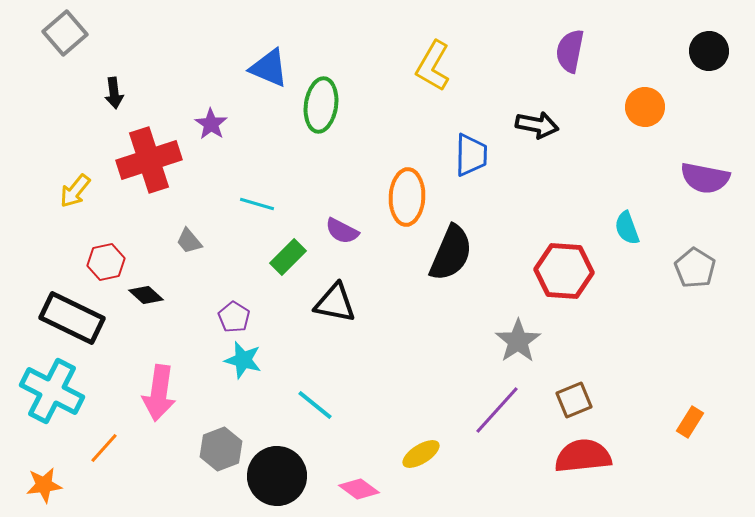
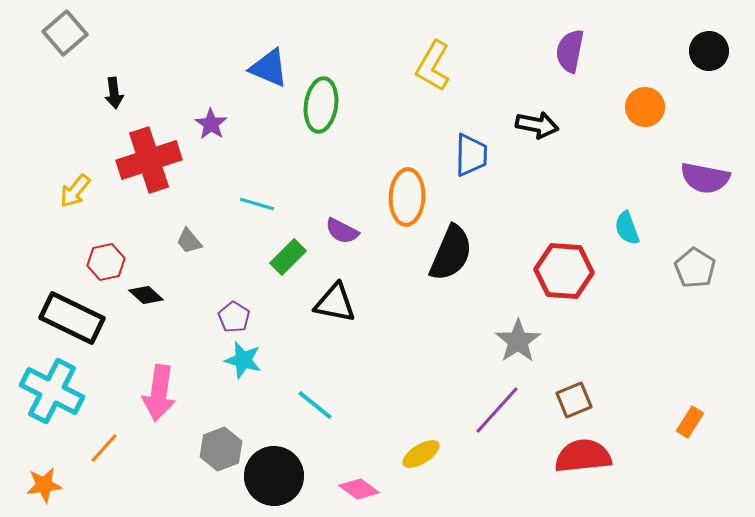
black circle at (277, 476): moved 3 px left
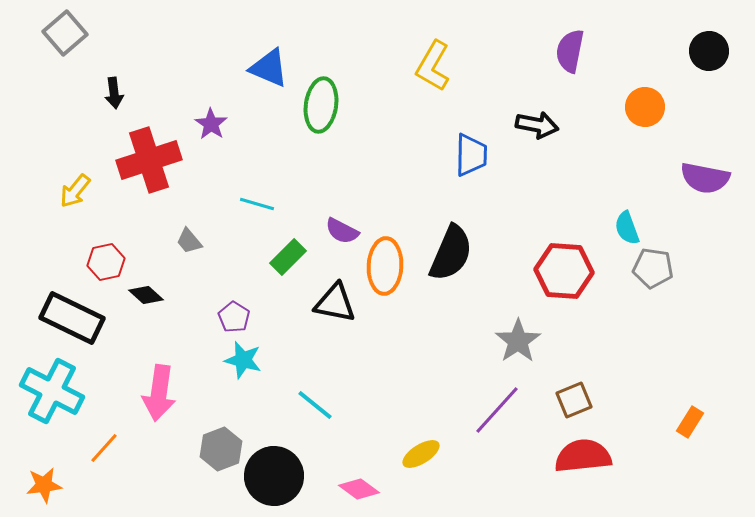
orange ellipse at (407, 197): moved 22 px left, 69 px down
gray pentagon at (695, 268): moved 42 px left; rotated 24 degrees counterclockwise
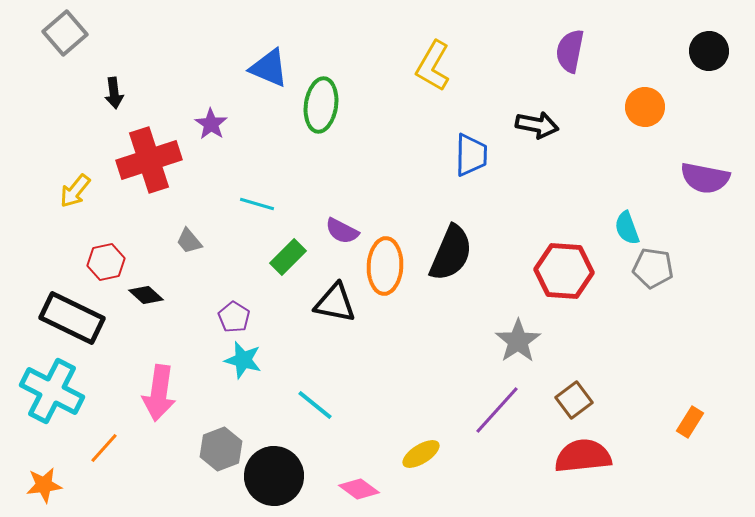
brown square at (574, 400): rotated 15 degrees counterclockwise
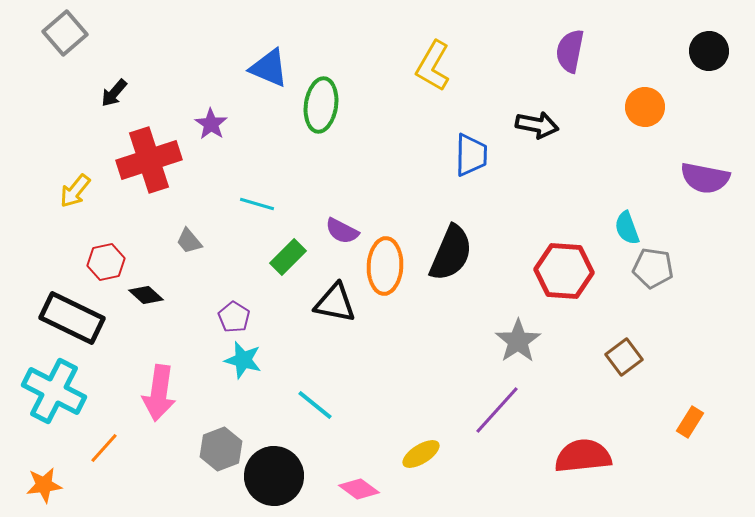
black arrow at (114, 93): rotated 48 degrees clockwise
cyan cross at (52, 391): moved 2 px right
brown square at (574, 400): moved 50 px right, 43 px up
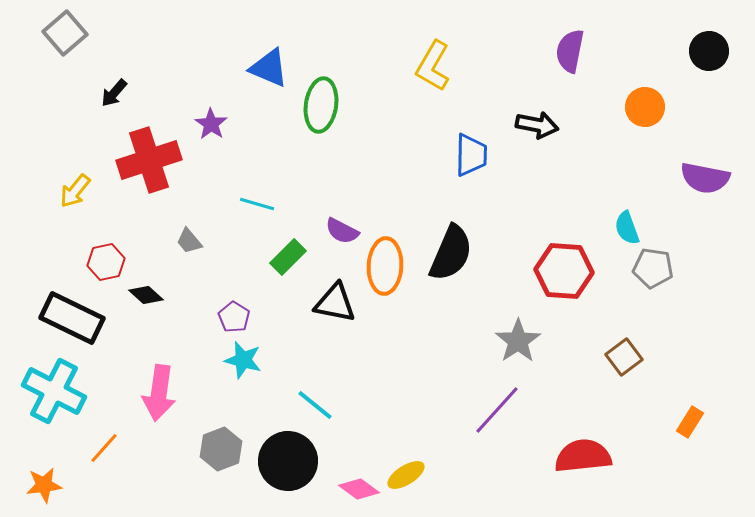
yellow ellipse at (421, 454): moved 15 px left, 21 px down
black circle at (274, 476): moved 14 px right, 15 px up
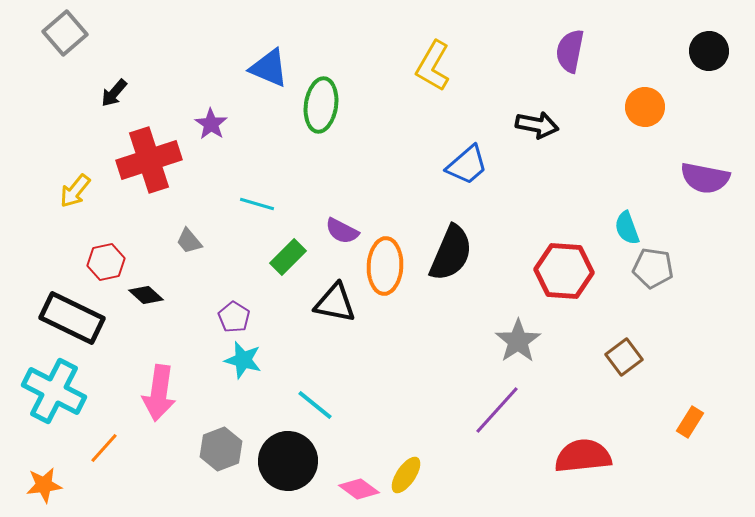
blue trapezoid at (471, 155): moved 4 px left, 10 px down; rotated 48 degrees clockwise
yellow ellipse at (406, 475): rotated 24 degrees counterclockwise
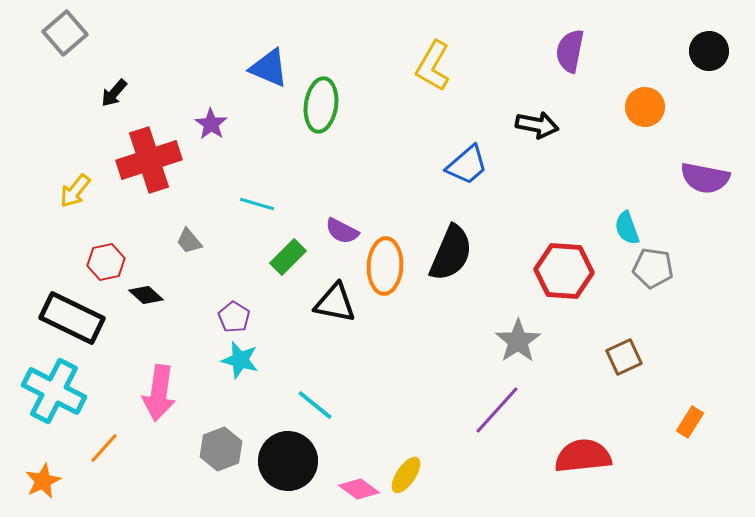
brown square at (624, 357): rotated 12 degrees clockwise
cyan star at (243, 360): moved 3 px left
orange star at (44, 485): moved 1 px left, 4 px up; rotated 18 degrees counterclockwise
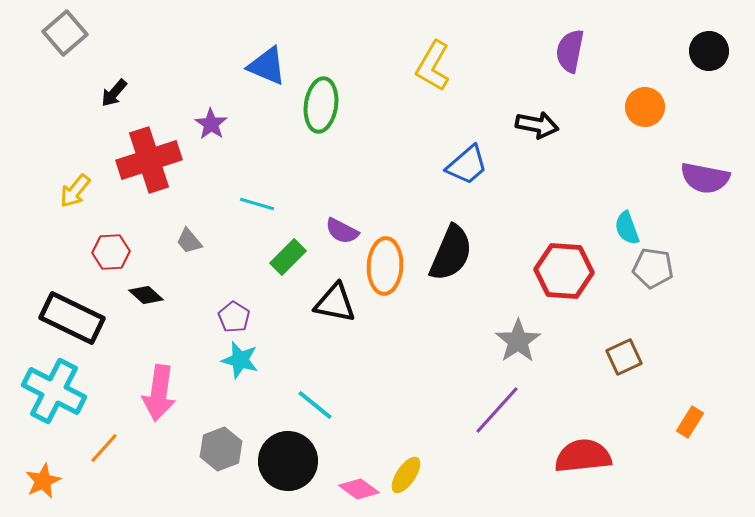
blue triangle at (269, 68): moved 2 px left, 2 px up
red hexagon at (106, 262): moved 5 px right, 10 px up; rotated 9 degrees clockwise
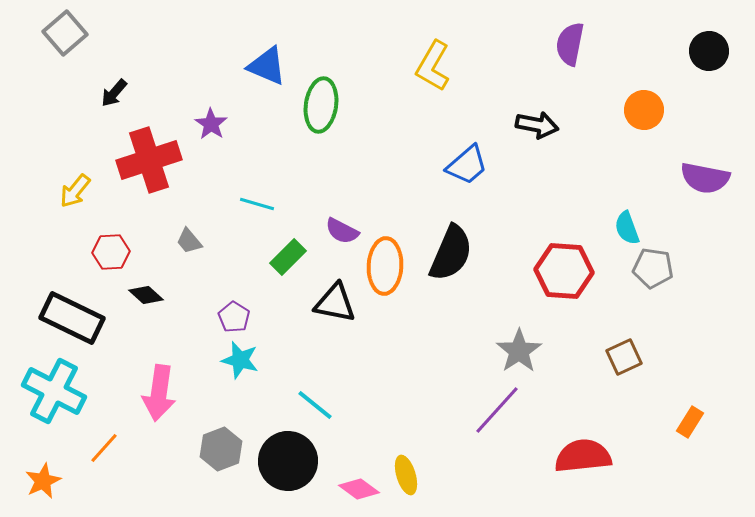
purple semicircle at (570, 51): moved 7 px up
orange circle at (645, 107): moved 1 px left, 3 px down
gray star at (518, 341): moved 1 px right, 10 px down
yellow ellipse at (406, 475): rotated 51 degrees counterclockwise
